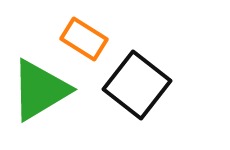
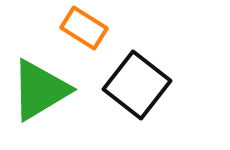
orange rectangle: moved 11 px up
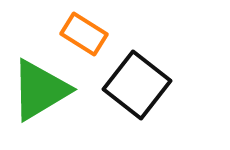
orange rectangle: moved 6 px down
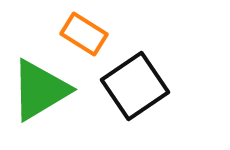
black square: moved 2 px left, 1 px down; rotated 18 degrees clockwise
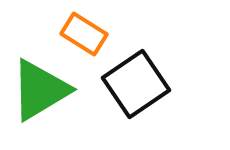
black square: moved 1 px right, 2 px up
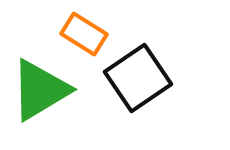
black square: moved 2 px right, 6 px up
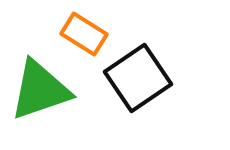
green triangle: rotated 12 degrees clockwise
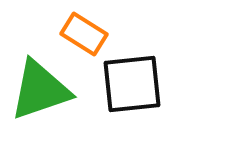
black square: moved 6 px left, 6 px down; rotated 28 degrees clockwise
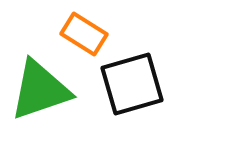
black square: rotated 10 degrees counterclockwise
